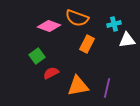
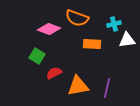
pink diamond: moved 3 px down
orange rectangle: moved 5 px right; rotated 66 degrees clockwise
green square: rotated 21 degrees counterclockwise
red semicircle: moved 3 px right
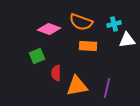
orange semicircle: moved 4 px right, 4 px down
orange rectangle: moved 4 px left, 2 px down
green square: rotated 35 degrees clockwise
red semicircle: moved 2 px right; rotated 63 degrees counterclockwise
orange triangle: moved 1 px left
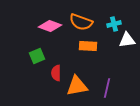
pink diamond: moved 1 px right, 3 px up
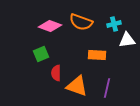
orange rectangle: moved 9 px right, 9 px down
green square: moved 4 px right, 2 px up
orange triangle: rotated 30 degrees clockwise
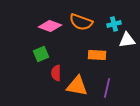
orange triangle: rotated 10 degrees counterclockwise
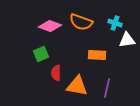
cyan cross: moved 1 px right, 1 px up; rotated 32 degrees clockwise
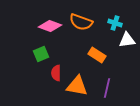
orange rectangle: rotated 30 degrees clockwise
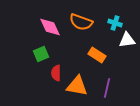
pink diamond: moved 1 px down; rotated 45 degrees clockwise
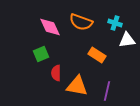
purple line: moved 3 px down
